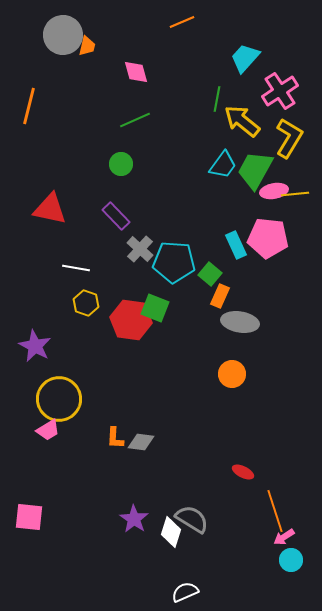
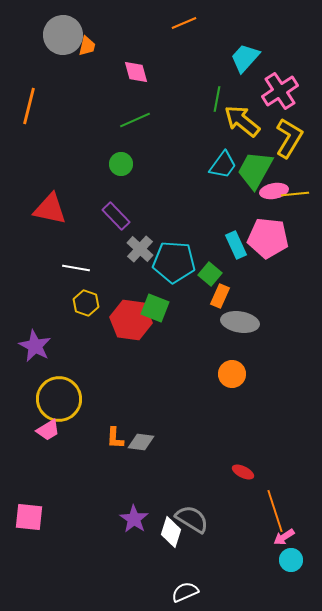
orange line at (182, 22): moved 2 px right, 1 px down
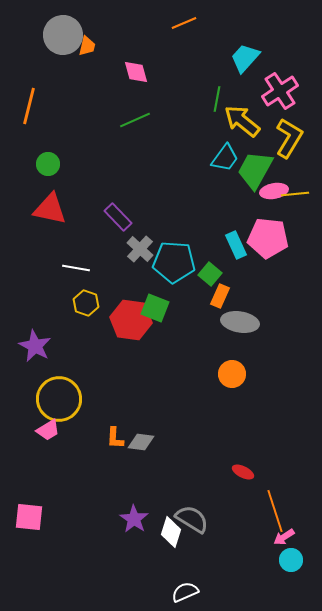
green circle at (121, 164): moved 73 px left
cyan trapezoid at (223, 165): moved 2 px right, 7 px up
purple rectangle at (116, 216): moved 2 px right, 1 px down
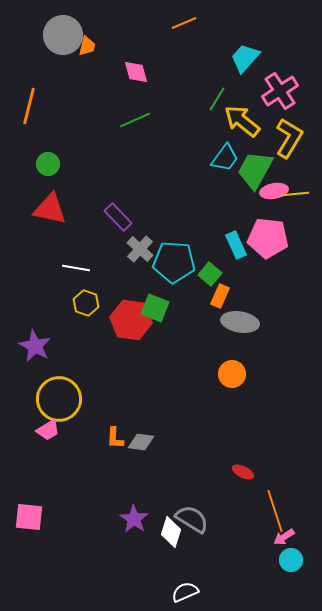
green line at (217, 99): rotated 20 degrees clockwise
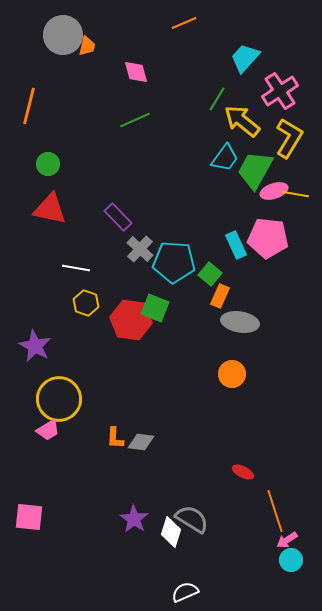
pink ellipse at (274, 191): rotated 8 degrees counterclockwise
yellow line at (295, 194): rotated 16 degrees clockwise
pink arrow at (284, 537): moved 3 px right, 3 px down
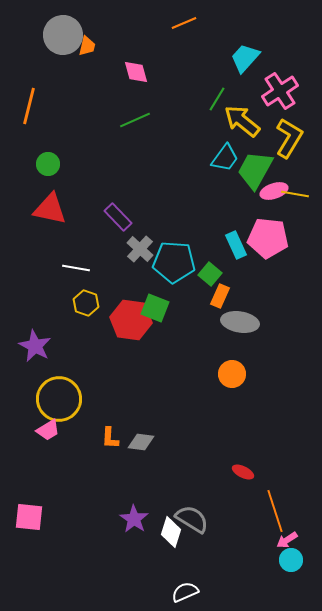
orange L-shape at (115, 438): moved 5 px left
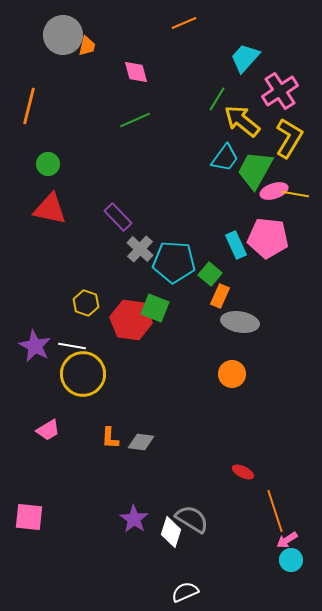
white line at (76, 268): moved 4 px left, 78 px down
yellow circle at (59, 399): moved 24 px right, 25 px up
